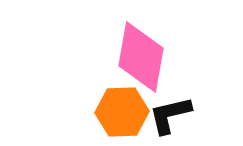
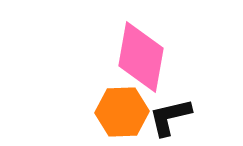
black L-shape: moved 2 px down
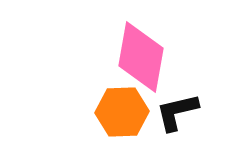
black L-shape: moved 7 px right, 5 px up
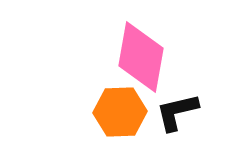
orange hexagon: moved 2 px left
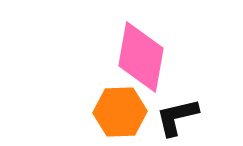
black L-shape: moved 5 px down
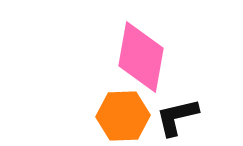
orange hexagon: moved 3 px right, 4 px down
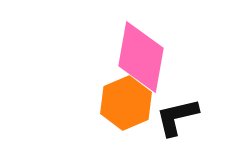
orange hexagon: moved 3 px right, 13 px up; rotated 21 degrees counterclockwise
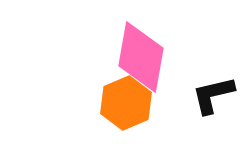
black L-shape: moved 36 px right, 22 px up
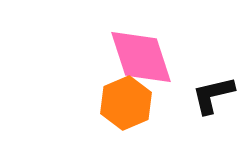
pink diamond: rotated 28 degrees counterclockwise
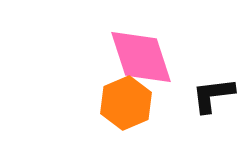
black L-shape: rotated 6 degrees clockwise
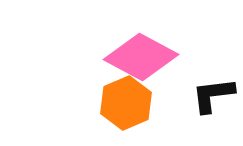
pink diamond: rotated 44 degrees counterclockwise
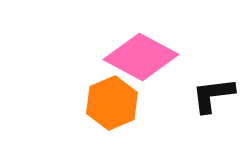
orange hexagon: moved 14 px left
